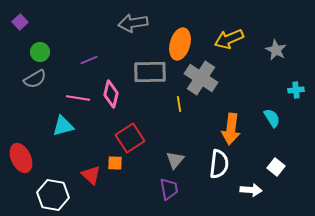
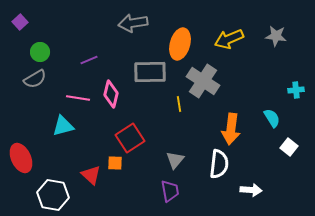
gray star: moved 14 px up; rotated 20 degrees counterclockwise
gray cross: moved 2 px right, 3 px down
white square: moved 13 px right, 20 px up
purple trapezoid: moved 1 px right, 2 px down
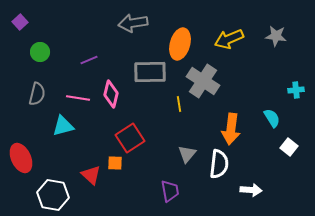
gray semicircle: moved 2 px right, 15 px down; rotated 45 degrees counterclockwise
gray triangle: moved 12 px right, 6 px up
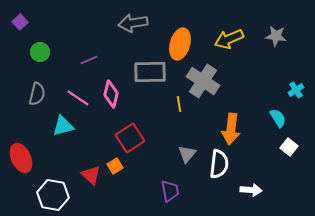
cyan cross: rotated 28 degrees counterclockwise
pink line: rotated 25 degrees clockwise
cyan semicircle: moved 6 px right
orange square: moved 3 px down; rotated 35 degrees counterclockwise
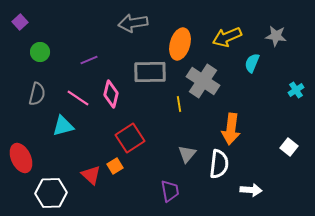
yellow arrow: moved 2 px left, 2 px up
cyan semicircle: moved 26 px left, 55 px up; rotated 126 degrees counterclockwise
white hexagon: moved 2 px left, 2 px up; rotated 12 degrees counterclockwise
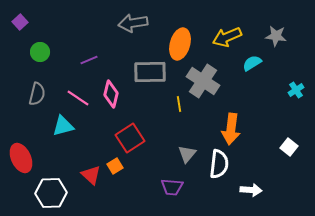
cyan semicircle: rotated 36 degrees clockwise
purple trapezoid: moved 2 px right, 4 px up; rotated 105 degrees clockwise
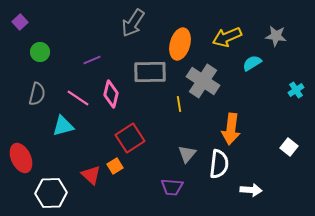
gray arrow: rotated 48 degrees counterclockwise
purple line: moved 3 px right
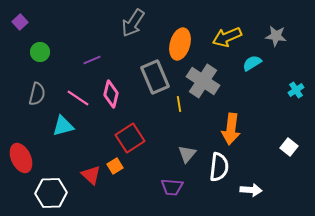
gray rectangle: moved 5 px right, 5 px down; rotated 68 degrees clockwise
white semicircle: moved 3 px down
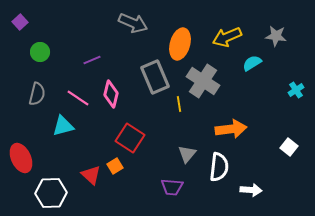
gray arrow: rotated 100 degrees counterclockwise
orange arrow: rotated 104 degrees counterclockwise
red square: rotated 24 degrees counterclockwise
